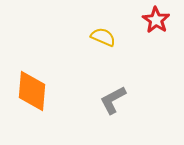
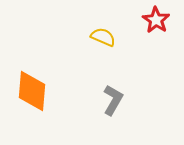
gray L-shape: rotated 148 degrees clockwise
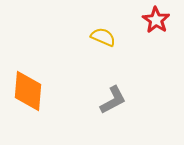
orange diamond: moved 4 px left
gray L-shape: rotated 32 degrees clockwise
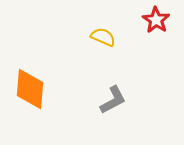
orange diamond: moved 2 px right, 2 px up
